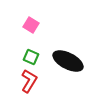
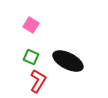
red L-shape: moved 9 px right
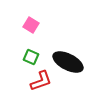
black ellipse: moved 1 px down
red L-shape: moved 3 px right; rotated 40 degrees clockwise
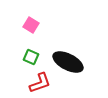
red L-shape: moved 1 px left, 2 px down
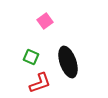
pink square: moved 14 px right, 4 px up; rotated 21 degrees clockwise
black ellipse: rotated 44 degrees clockwise
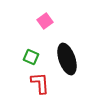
black ellipse: moved 1 px left, 3 px up
red L-shape: rotated 75 degrees counterclockwise
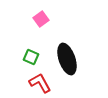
pink square: moved 4 px left, 2 px up
red L-shape: rotated 25 degrees counterclockwise
